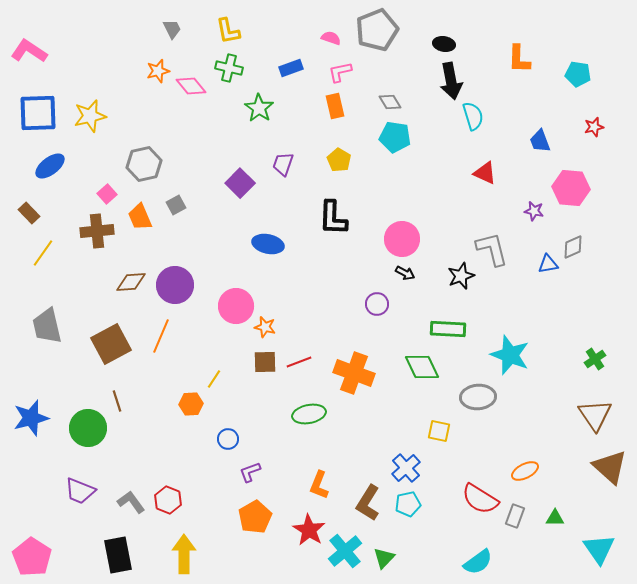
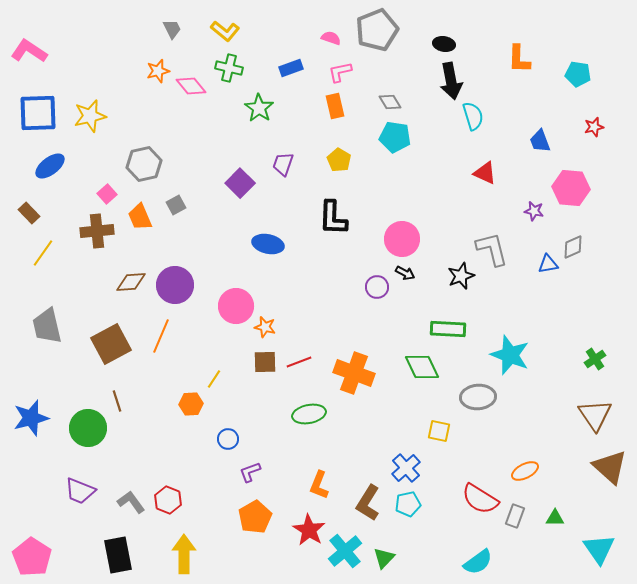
yellow L-shape at (228, 31): moved 3 px left; rotated 40 degrees counterclockwise
purple circle at (377, 304): moved 17 px up
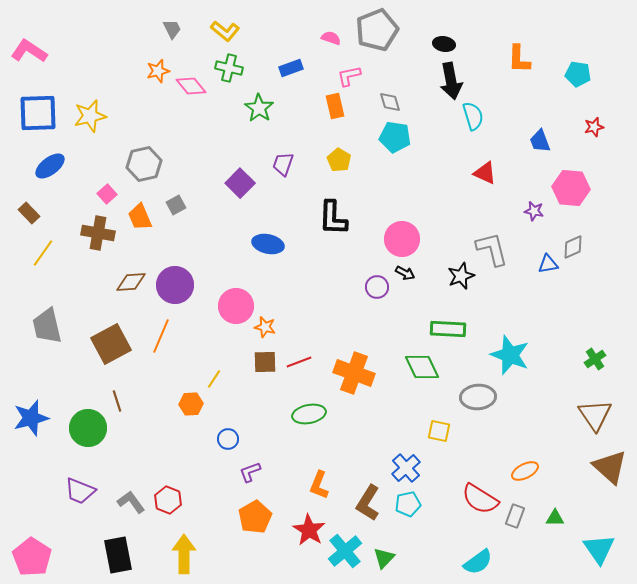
pink L-shape at (340, 72): moved 9 px right, 4 px down
gray diamond at (390, 102): rotated 15 degrees clockwise
brown cross at (97, 231): moved 1 px right, 2 px down; rotated 16 degrees clockwise
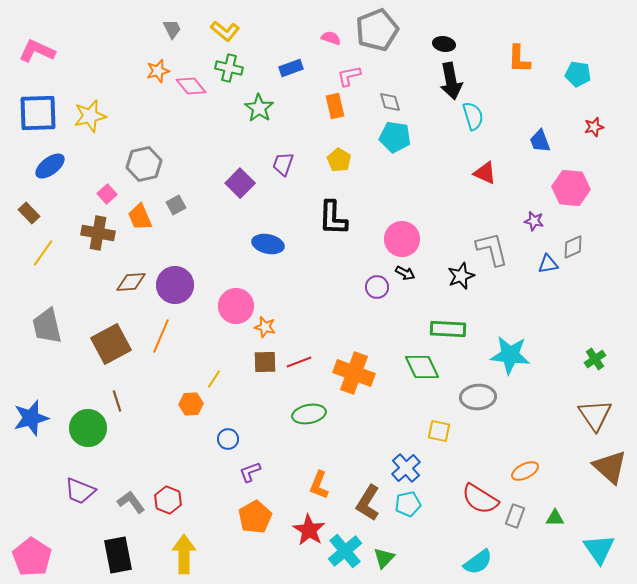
pink L-shape at (29, 51): moved 8 px right; rotated 9 degrees counterclockwise
purple star at (534, 211): moved 10 px down
cyan star at (510, 355): rotated 15 degrees counterclockwise
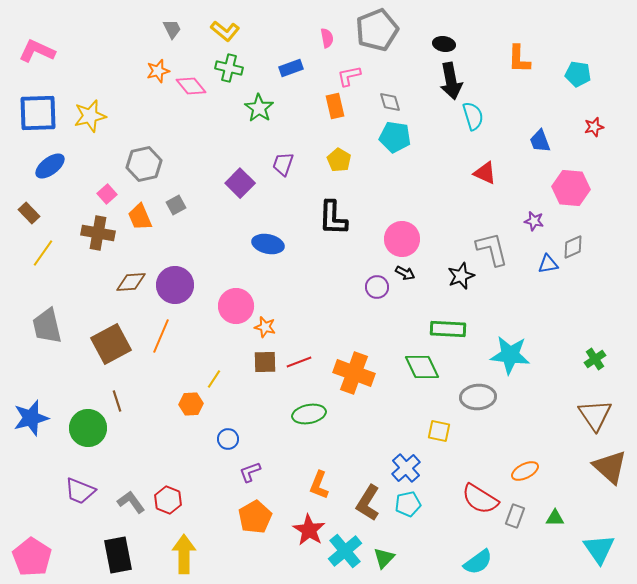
pink semicircle at (331, 38): moved 4 px left; rotated 60 degrees clockwise
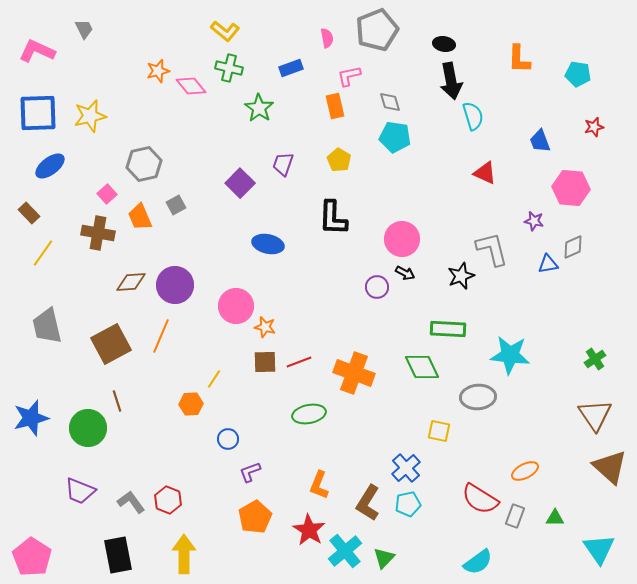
gray trapezoid at (172, 29): moved 88 px left
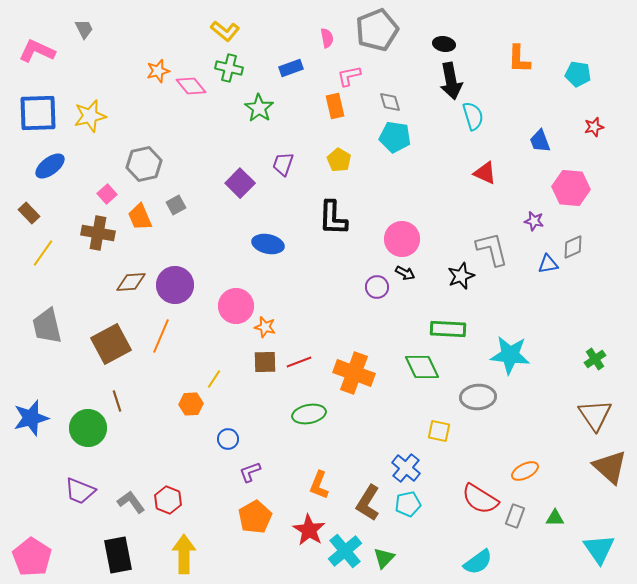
blue cross at (406, 468): rotated 8 degrees counterclockwise
